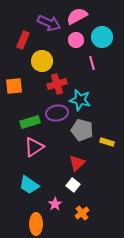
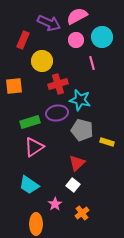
red cross: moved 1 px right
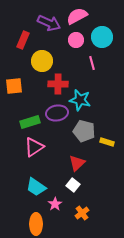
red cross: rotated 18 degrees clockwise
gray pentagon: moved 2 px right, 1 px down
cyan trapezoid: moved 7 px right, 2 px down
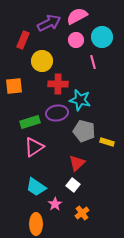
purple arrow: rotated 50 degrees counterclockwise
pink line: moved 1 px right, 1 px up
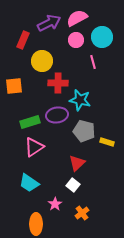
pink semicircle: moved 2 px down
red cross: moved 1 px up
purple ellipse: moved 2 px down
cyan trapezoid: moved 7 px left, 4 px up
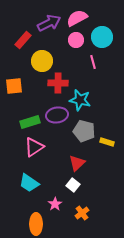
red rectangle: rotated 18 degrees clockwise
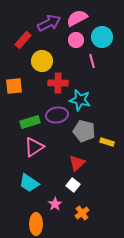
pink line: moved 1 px left, 1 px up
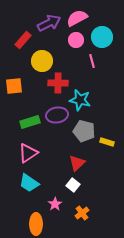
pink triangle: moved 6 px left, 6 px down
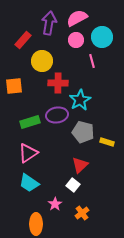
purple arrow: rotated 55 degrees counterclockwise
cyan star: rotated 30 degrees clockwise
gray pentagon: moved 1 px left, 1 px down
red triangle: moved 3 px right, 2 px down
